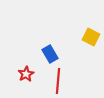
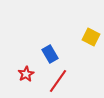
red line: rotated 30 degrees clockwise
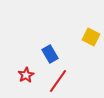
red star: moved 1 px down
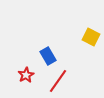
blue rectangle: moved 2 px left, 2 px down
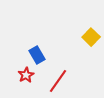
yellow square: rotated 18 degrees clockwise
blue rectangle: moved 11 px left, 1 px up
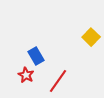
blue rectangle: moved 1 px left, 1 px down
red star: rotated 14 degrees counterclockwise
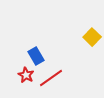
yellow square: moved 1 px right
red line: moved 7 px left, 3 px up; rotated 20 degrees clockwise
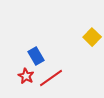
red star: moved 1 px down
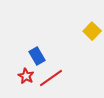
yellow square: moved 6 px up
blue rectangle: moved 1 px right
